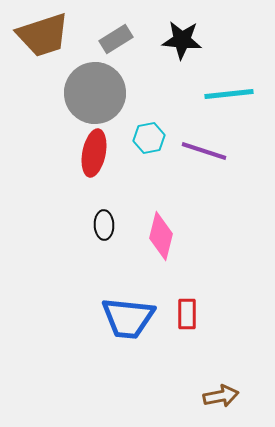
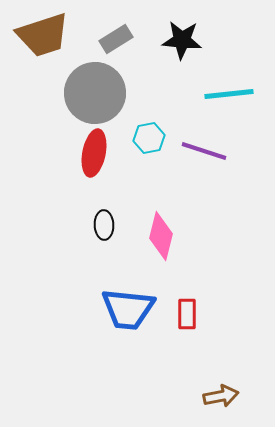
blue trapezoid: moved 9 px up
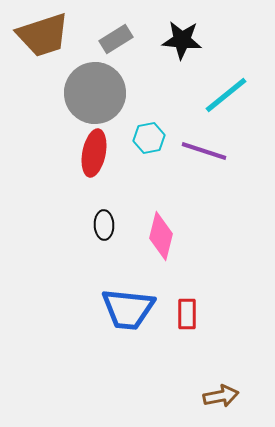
cyan line: moved 3 px left, 1 px down; rotated 33 degrees counterclockwise
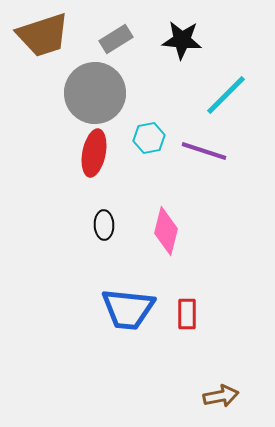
cyan line: rotated 6 degrees counterclockwise
pink diamond: moved 5 px right, 5 px up
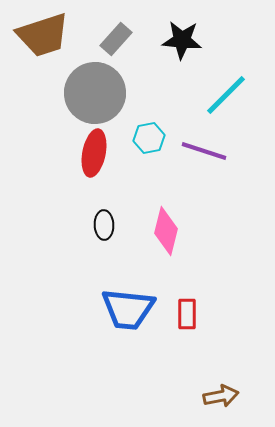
gray rectangle: rotated 16 degrees counterclockwise
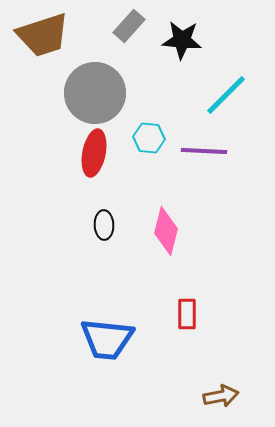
gray rectangle: moved 13 px right, 13 px up
cyan hexagon: rotated 16 degrees clockwise
purple line: rotated 15 degrees counterclockwise
blue trapezoid: moved 21 px left, 30 px down
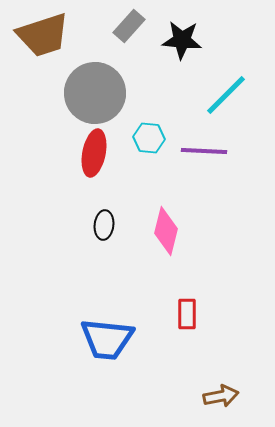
black ellipse: rotated 8 degrees clockwise
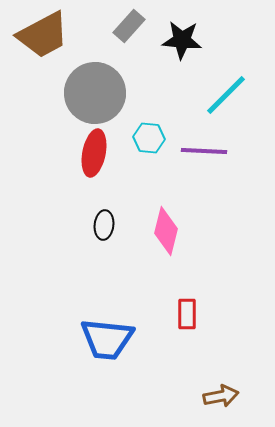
brown trapezoid: rotated 10 degrees counterclockwise
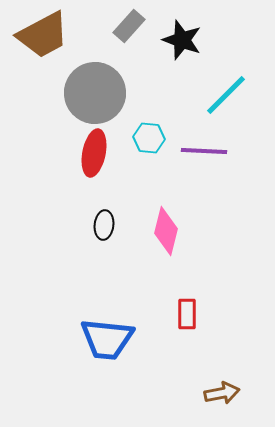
black star: rotated 15 degrees clockwise
brown arrow: moved 1 px right, 3 px up
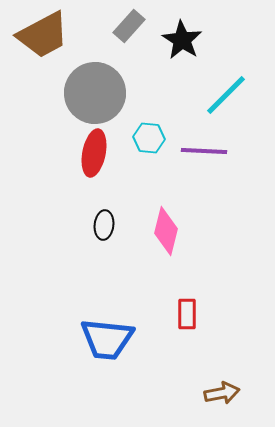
black star: rotated 12 degrees clockwise
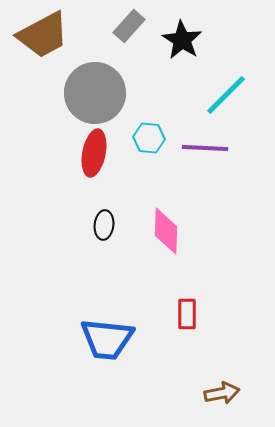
purple line: moved 1 px right, 3 px up
pink diamond: rotated 12 degrees counterclockwise
